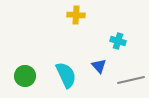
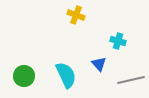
yellow cross: rotated 18 degrees clockwise
blue triangle: moved 2 px up
green circle: moved 1 px left
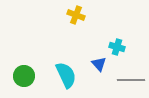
cyan cross: moved 1 px left, 6 px down
gray line: rotated 12 degrees clockwise
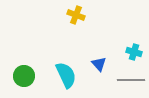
cyan cross: moved 17 px right, 5 px down
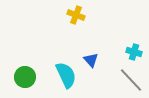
blue triangle: moved 8 px left, 4 px up
green circle: moved 1 px right, 1 px down
gray line: rotated 48 degrees clockwise
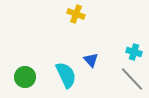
yellow cross: moved 1 px up
gray line: moved 1 px right, 1 px up
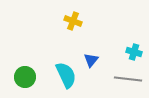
yellow cross: moved 3 px left, 7 px down
blue triangle: rotated 21 degrees clockwise
gray line: moved 4 px left; rotated 40 degrees counterclockwise
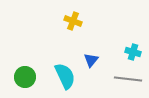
cyan cross: moved 1 px left
cyan semicircle: moved 1 px left, 1 px down
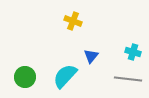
blue triangle: moved 4 px up
cyan semicircle: rotated 112 degrees counterclockwise
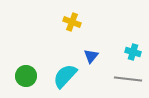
yellow cross: moved 1 px left, 1 px down
green circle: moved 1 px right, 1 px up
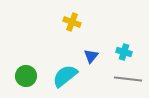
cyan cross: moved 9 px left
cyan semicircle: rotated 8 degrees clockwise
